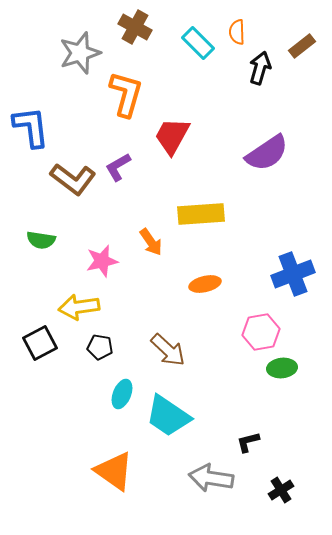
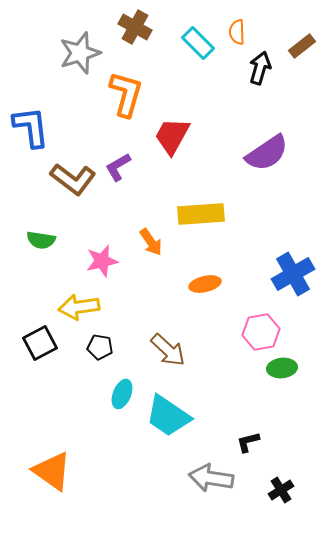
blue cross: rotated 9 degrees counterclockwise
orange triangle: moved 62 px left
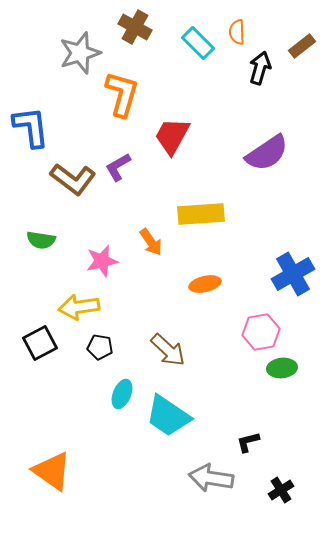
orange L-shape: moved 4 px left
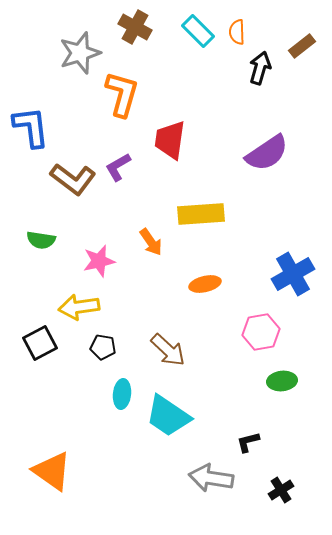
cyan rectangle: moved 12 px up
red trapezoid: moved 2 px left, 4 px down; rotated 21 degrees counterclockwise
pink star: moved 3 px left
black pentagon: moved 3 px right
green ellipse: moved 13 px down
cyan ellipse: rotated 16 degrees counterclockwise
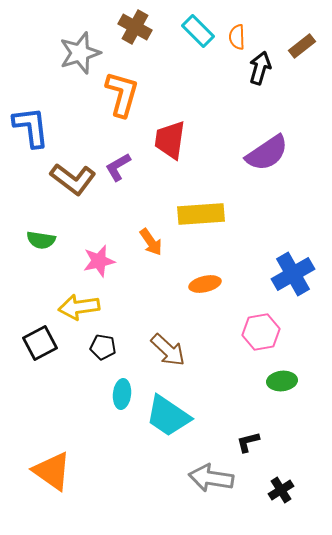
orange semicircle: moved 5 px down
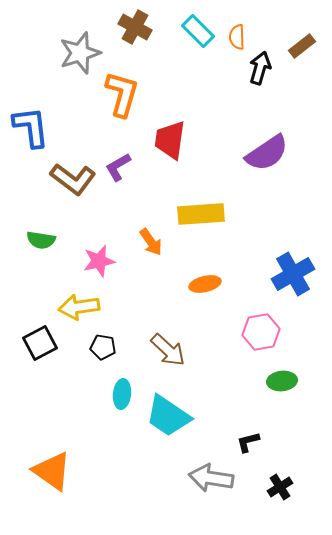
black cross: moved 1 px left, 3 px up
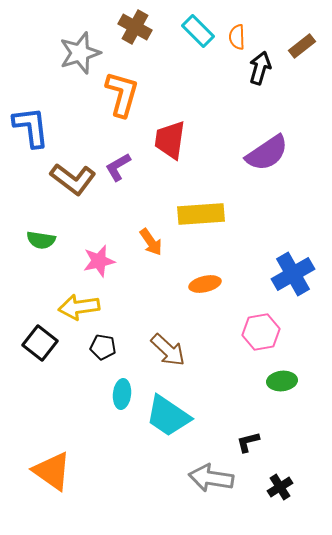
black square: rotated 24 degrees counterclockwise
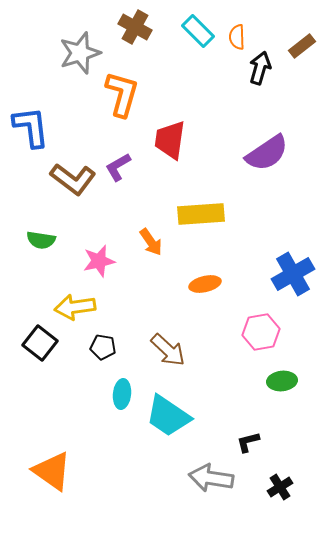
yellow arrow: moved 4 px left
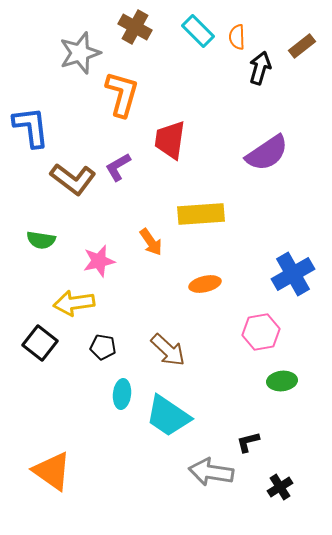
yellow arrow: moved 1 px left, 4 px up
gray arrow: moved 6 px up
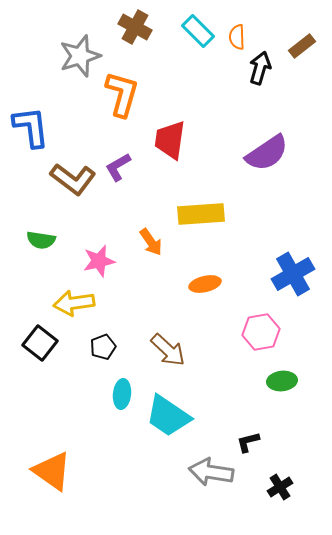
gray star: moved 3 px down
black pentagon: rotated 30 degrees counterclockwise
